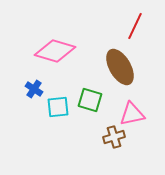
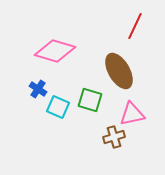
brown ellipse: moved 1 px left, 4 px down
blue cross: moved 4 px right
cyan square: rotated 30 degrees clockwise
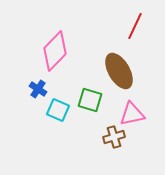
pink diamond: rotated 63 degrees counterclockwise
cyan square: moved 3 px down
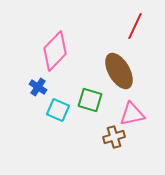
blue cross: moved 2 px up
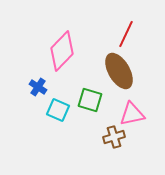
red line: moved 9 px left, 8 px down
pink diamond: moved 7 px right
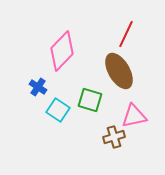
cyan square: rotated 10 degrees clockwise
pink triangle: moved 2 px right, 2 px down
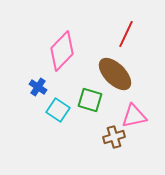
brown ellipse: moved 4 px left, 3 px down; rotated 15 degrees counterclockwise
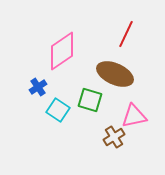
pink diamond: rotated 12 degrees clockwise
brown ellipse: rotated 21 degrees counterclockwise
blue cross: rotated 24 degrees clockwise
brown cross: rotated 15 degrees counterclockwise
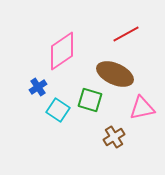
red line: rotated 36 degrees clockwise
pink triangle: moved 8 px right, 8 px up
